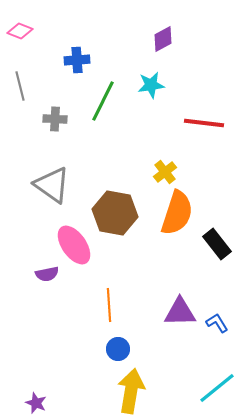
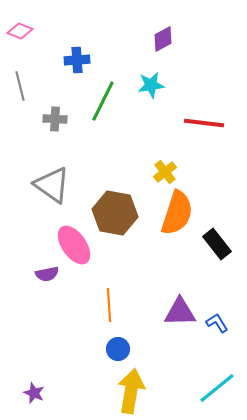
purple star: moved 2 px left, 10 px up
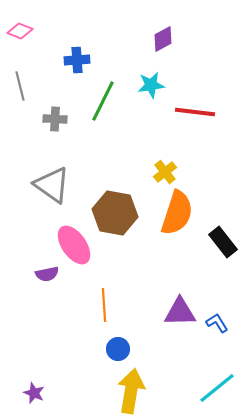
red line: moved 9 px left, 11 px up
black rectangle: moved 6 px right, 2 px up
orange line: moved 5 px left
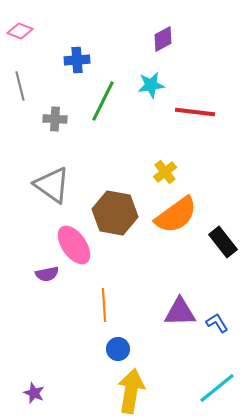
orange semicircle: moved 1 px left, 2 px down; rotated 36 degrees clockwise
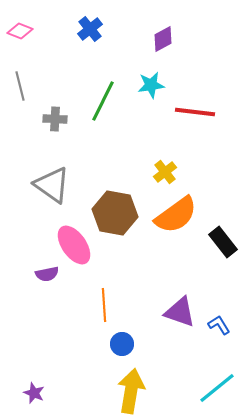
blue cross: moved 13 px right, 31 px up; rotated 35 degrees counterclockwise
purple triangle: rotated 20 degrees clockwise
blue L-shape: moved 2 px right, 2 px down
blue circle: moved 4 px right, 5 px up
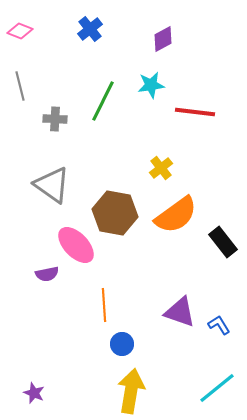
yellow cross: moved 4 px left, 4 px up
pink ellipse: moved 2 px right; rotated 9 degrees counterclockwise
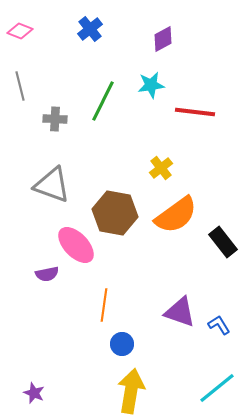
gray triangle: rotated 15 degrees counterclockwise
orange line: rotated 12 degrees clockwise
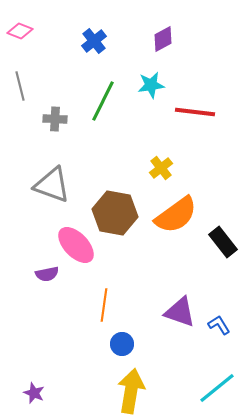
blue cross: moved 4 px right, 12 px down
